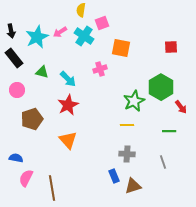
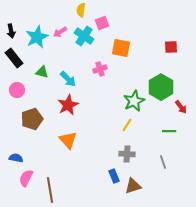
yellow line: rotated 56 degrees counterclockwise
brown line: moved 2 px left, 2 px down
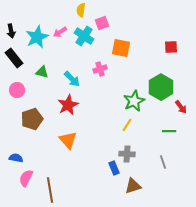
cyan arrow: moved 4 px right
blue rectangle: moved 8 px up
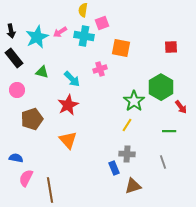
yellow semicircle: moved 2 px right
cyan cross: rotated 24 degrees counterclockwise
green star: rotated 10 degrees counterclockwise
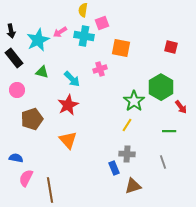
cyan star: moved 1 px right, 3 px down
red square: rotated 16 degrees clockwise
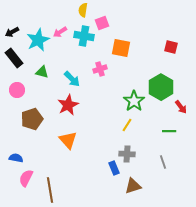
black arrow: moved 1 px right, 1 px down; rotated 72 degrees clockwise
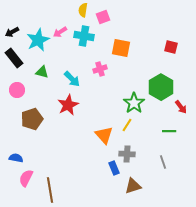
pink square: moved 1 px right, 6 px up
green star: moved 2 px down
orange triangle: moved 36 px right, 5 px up
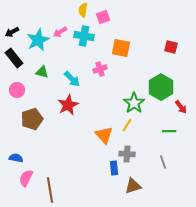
blue rectangle: rotated 16 degrees clockwise
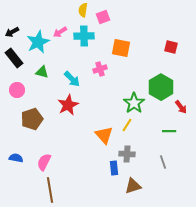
cyan cross: rotated 12 degrees counterclockwise
cyan star: moved 2 px down
pink semicircle: moved 18 px right, 16 px up
